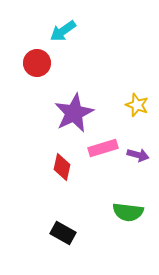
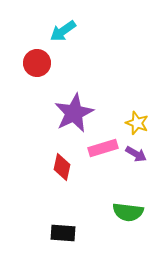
yellow star: moved 18 px down
purple arrow: moved 2 px left, 1 px up; rotated 15 degrees clockwise
black rectangle: rotated 25 degrees counterclockwise
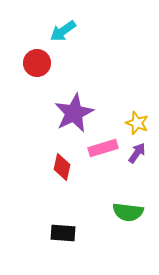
purple arrow: moved 1 px right, 1 px up; rotated 85 degrees counterclockwise
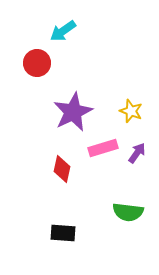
purple star: moved 1 px left, 1 px up
yellow star: moved 6 px left, 12 px up
red diamond: moved 2 px down
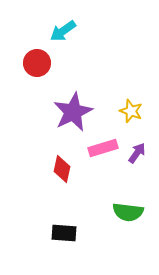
black rectangle: moved 1 px right
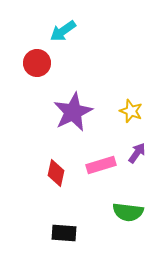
pink rectangle: moved 2 px left, 17 px down
red diamond: moved 6 px left, 4 px down
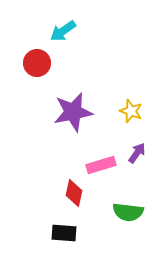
purple star: rotated 15 degrees clockwise
red diamond: moved 18 px right, 20 px down
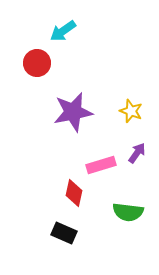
black rectangle: rotated 20 degrees clockwise
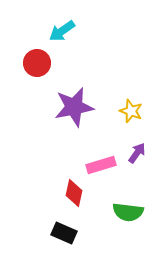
cyan arrow: moved 1 px left
purple star: moved 1 px right, 5 px up
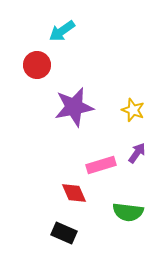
red circle: moved 2 px down
yellow star: moved 2 px right, 1 px up
red diamond: rotated 36 degrees counterclockwise
